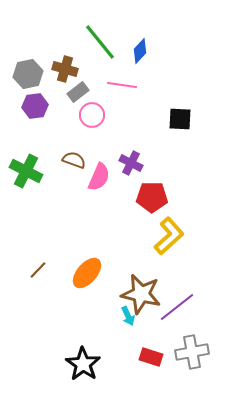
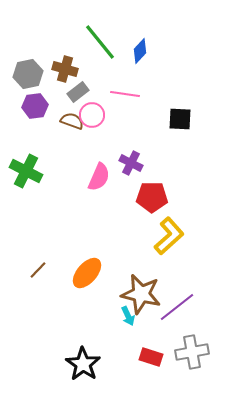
pink line: moved 3 px right, 9 px down
brown semicircle: moved 2 px left, 39 px up
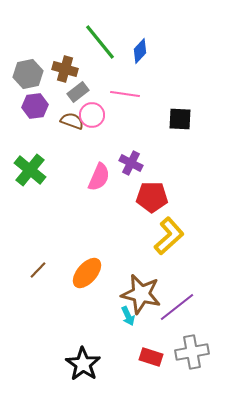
green cross: moved 4 px right, 1 px up; rotated 12 degrees clockwise
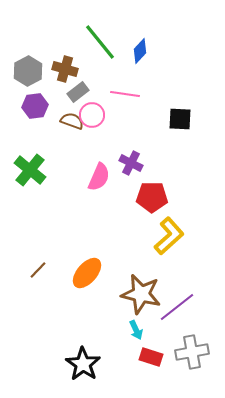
gray hexagon: moved 3 px up; rotated 16 degrees counterclockwise
cyan arrow: moved 8 px right, 14 px down
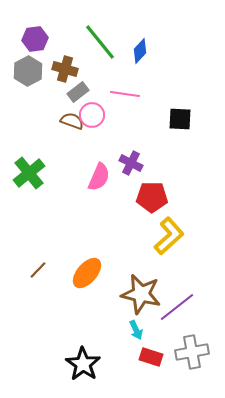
purple hexagon: moved 67 px up
green cross: moved 1 px left, 3 px down; rotated 12 degrees clockwise
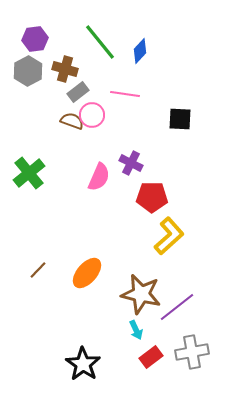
red rectangle: rotated 55 degrees counterclockwise
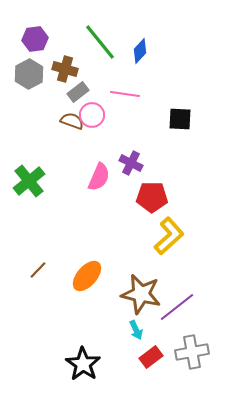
gray hexagon: moved 1 px right, 3 px down
green cross: moved 8 px down
orange ellipse: moved 3 px down
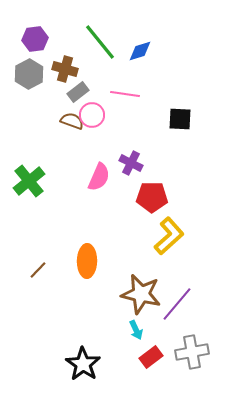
blue diamond: rotated 30 degrees clockwise
orange ellipse: moved 15 px up; rotated 40 degrees counterclockwise
purple line: moved 3 px up; rotated 12 degrees counterclockwise
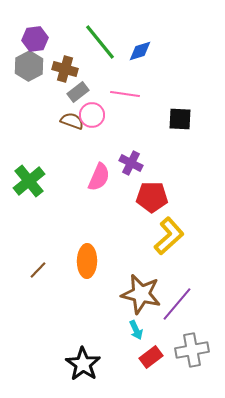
gray hexagon: moved 8 px up
gray cross: moved 2 px up
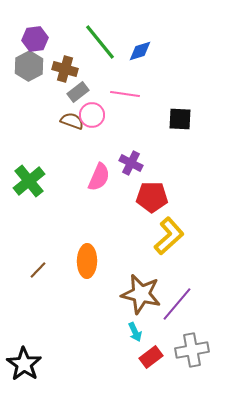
cyan arrow: moved 1 px left, 2 px down
black star: moved 59 px left
